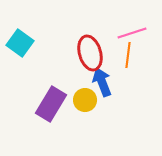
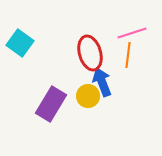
yellow circle: moved 3 px right, 4 px up
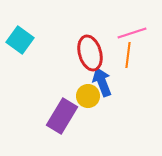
cyan square: moved 3 px up
purple rectangle: moved 11 px right, 12 px down
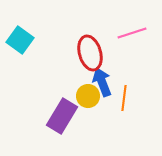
orange line: moved 4 px left, 43 px down
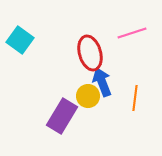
orange line: moved 11 px right
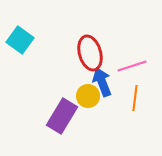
pink line: moved 33 px down
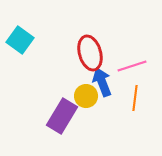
yellow circle: moved 2 px left
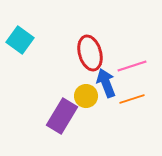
blue arrow: moved 4 px right, 1 px down
orange line: moved 3 px left, 1 px down; rotated 65 degrees clockwise
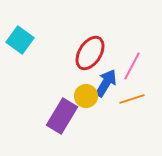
red ellipse: rotated 48 degrees clockwise
pink line: rotated 44 degrees counterclockwise
blue arrow: rotated 52 degrees clockwise
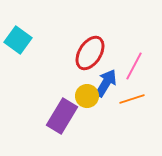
cyan square: moved 2 px left
pink line: moved 2 px right
yellow circle: moved 1 px right
